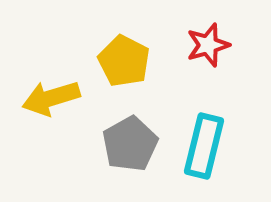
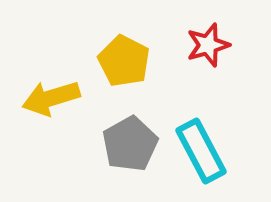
cyan rectangle: moved 3 px left, 5 px down; rotated 42 degrees counterclockwise
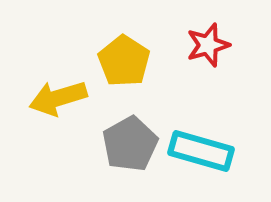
yellow pentagon: rotated 6 degrees clockwise
yellow arrow: moved 7 px right
cyan rectangle: rotated 46 degrees counterclockwise
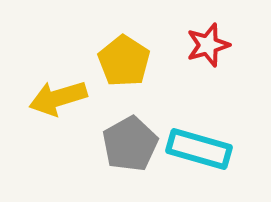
cyan rectangle: moved 2 px left, 2 px up
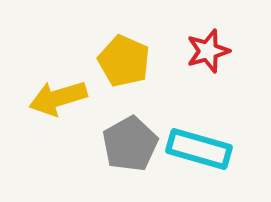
red star: moved 6 px down
yellow pentagon: rotated 9 degrees counterclockwise
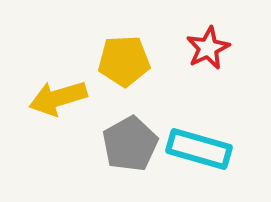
red star: moved 3 px up; rotated 9 degrees counterclockwise
yellow pentagon: rotated 27 degrees counterclockwise
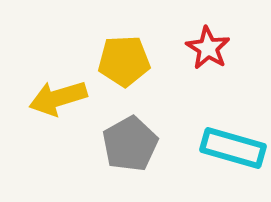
red star: rotated 15 degrees counterclockwise
cyan rectangle: moved 34 px right, 1 px up
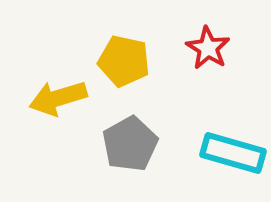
yellow pentagon: rotated 15 degrees clockwise
cyan rectangle: moved 5 px down
